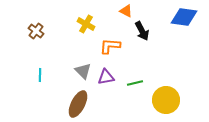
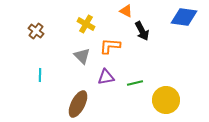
gray triangle: moved 1 px left, 15 px up
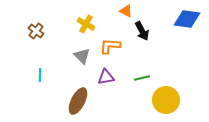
blue diamond: moved 3 px right, 2 px down
green line: moved 7 px right, 5 px up
brown ellipse: moved 3 px up
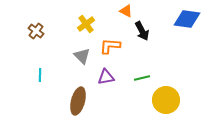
yellow cross: rotated 24 degrees clockwise
brown ellipse: rotated 12 degrees counterclockwise
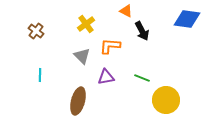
green line: rotated 35 degrees clockwise
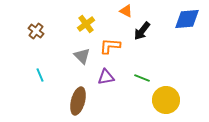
blue diamond: rotated 12 degrees counterclockwise
black arrow: rotated 66 degrees clockwise
cyan line: rotated 24 degrees counterclockwise
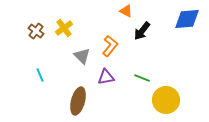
yellow cross: moved 22 px left, 4 px down
orange L-shape: rotated 125 degrees clockwise
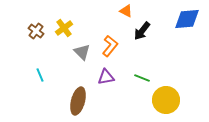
gray triangle: moved 4 px up
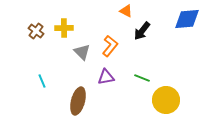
yellow cross: rotated 36 degrees clockwise
cyan line: moved 2 px right, 6 px down
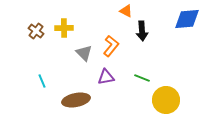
black arrow: rotated 42 degrees counterclockwise
orange L-shape: moved 1 px right
gray triangle: moved 2 px right, 1 px down
brown ellipse: moved 2 px left, 1 px up; rotated 64 degrees clockwise
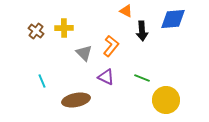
blue diamond: moved 14 px left
purple triangle: rotated 36 degrees clockwise
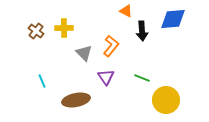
purple triangle: rotated 30 degrees clockwise
